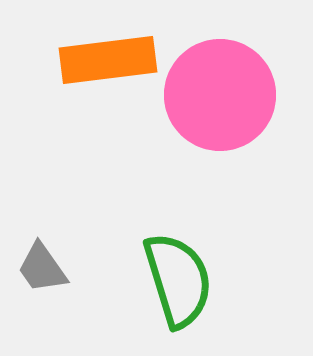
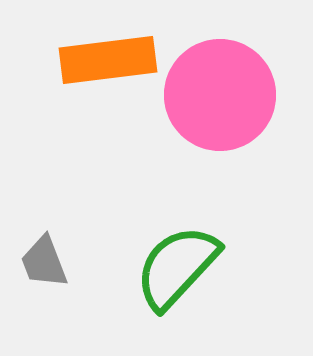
gray trapezoid: moved 2 px right, 6 px up; rotated 14 degrees clockwise
green semicircle: moved 1 px left, 13 px up; rotated 120 degrees counterclockwise
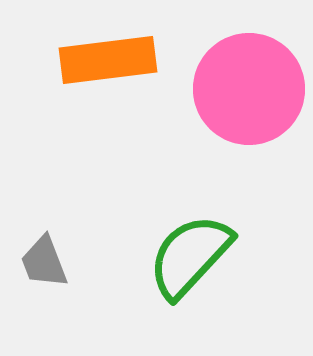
pink circle: moved 29 px right, 6 px up
green semicircle: moved 13 px right, 11 px up
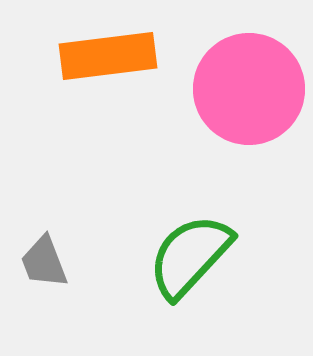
orange rectangle: moved 4 px up
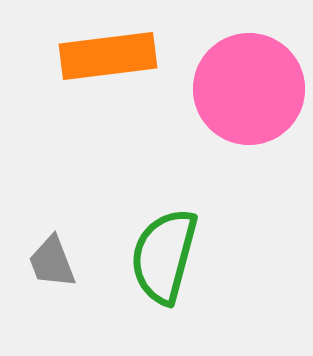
green semicircle: moved 26 px left; rotated 28 degrees counterclockwise
gray trapezoid: moved 8 px right
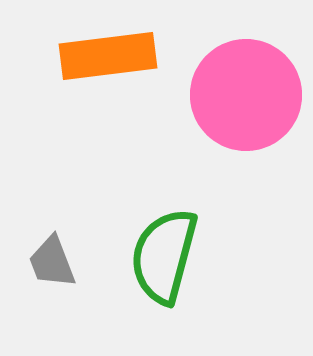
pink circle: moved 3 px left, 6 px down
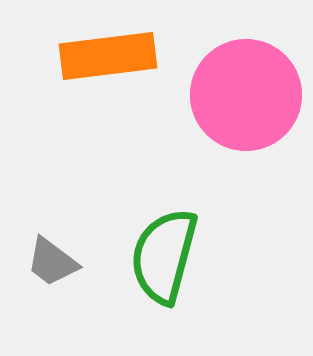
gray trapezoid: rotated 32 degrees counterclockwise
